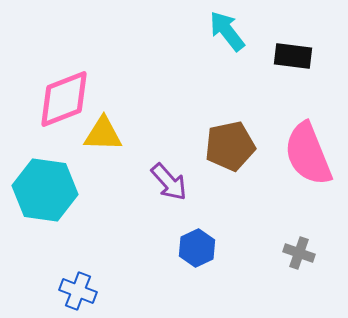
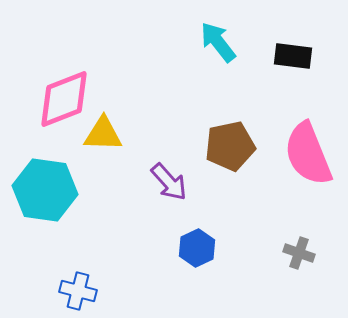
cyan arrow: moved 9 px left, 11 px down
blue cross: rotated 6 degrees counterclockwise
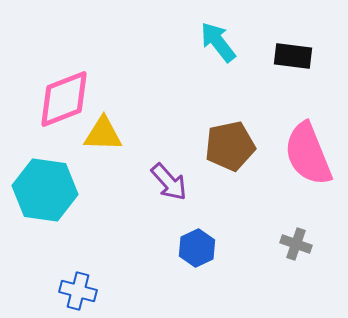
gray cross: moved 3 px left, 9 px up
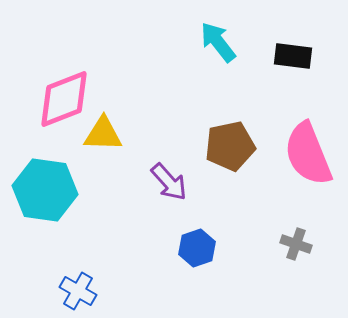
blue hexagon: rotated 6 degrees clockwise
blue cross: rotated 15 degrees clockwise
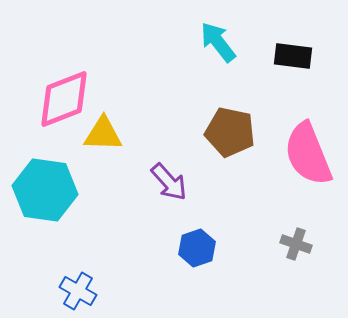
brown pentagon: moved 14 px up; rotated 24 degrees clockwise
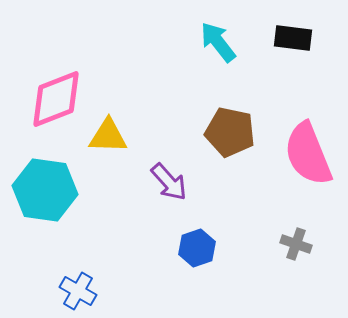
black rectangle: moved 18 px up
pink diamond: moved 8 px left
yellow triangle: moved 5 px right, 2 px down
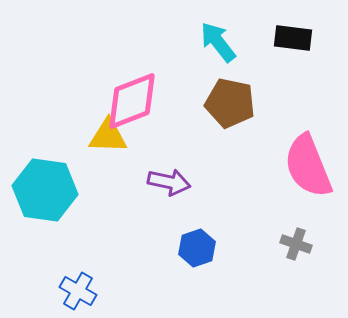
pink diamond: moved 76 px right, 2 px down
brown pentagon: moved 29 px up
pink semicircle: moved 12 px down
purple arrow: rotated 36 degrees counterclockwise
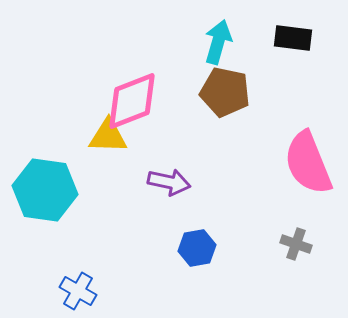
cyan arrow: rotated 54 degrees clockwise
brown pentagon: moved 5 px left, 11 px up
pink semicircle: moved 3 px up
blue hexagon: rotated 9 degrees clockwise
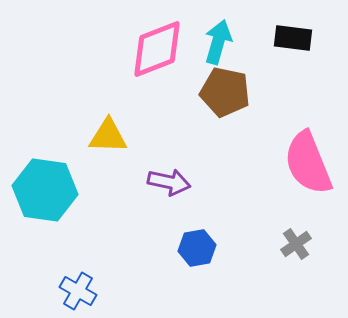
pink diamond: moved 25 px right, 52 px up
gray cross: rotated 36 degrees clockwise
